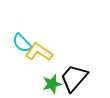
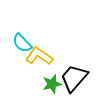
yellow L-shape: moved 4 px down
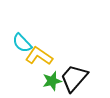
green star: moved 3 px up
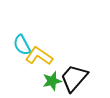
cyan semicircle: moved 2 px down; rotated 15 degrees clockwise
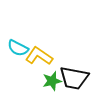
cyan semicircle: moved 4 px left, 3 px down; rotated 35 degrees counterclockwise
black trapezoid: rotated 120 degrees counterclockwise
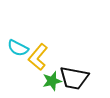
yellow L-shape: moved 1 px left, 1 px down; rotated 84 degrees counterclockwise
